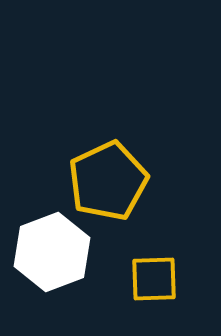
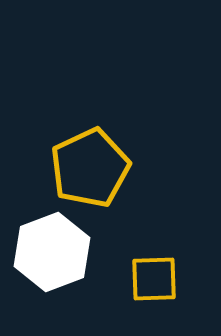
yellow pentagon: moved 18 px left, 13 px up
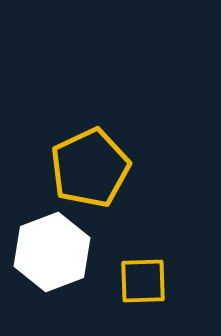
yellow square: moved 11 px left, 2 px down
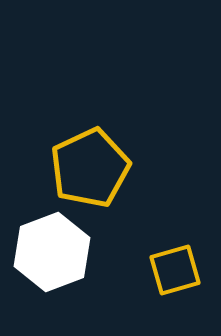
yellow square: moved 32 px right, 11 px up; rotated 14 degrees counterclockwise
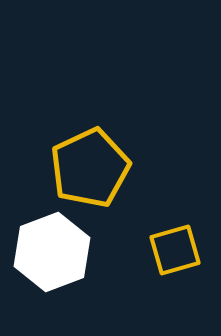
yellow square: moved 20 px up
